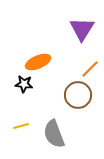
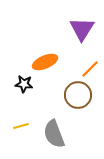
orange ellipse: moved 7 px right
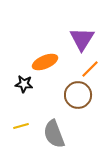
purple triangle: moved 10 px down
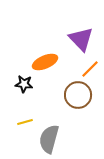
purple triangle: moved 1 px left; rotated 16 degrees counterclockwise
yellow line: moved 4 px right, 4 px up
gray semicircle: moved 5 px left, 5 px down; rotated 36 degrees clockwise
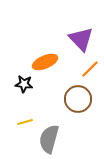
brown circle: moved 4 px down
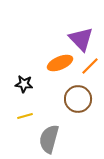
orange ellipse: moved 15 px right, 1 px down
orange line: moved 3 px up
yellow line: moved 6 px up
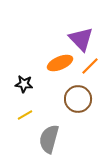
yellow line: moved 1 px up; rotated 14 degrees counterclockwise
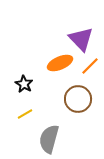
black star: rotated 24 degrees clockwise
yellow line: moved 1 px up
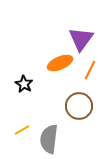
purple triangle: rotated 20 degrees clockwise
orange line: moved 4 px down; rotated 18 degrees counterclockwise
brown circle: moved 1 px right, 7 px down
yellow line: moved 3 px left, 16 px down
gray semicircle: rotated 8 degrees counterclockwise
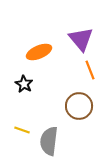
purple triangle: rotated 16 degrees counterclockwise
orange ellipse: moved 21 px left, 11 px up
orange line: rotated 48 degrees counterclockwise
yellow line: rotated 49 degrees clockwise
gray semicircle: moved 2 px down
